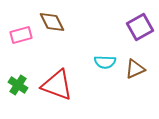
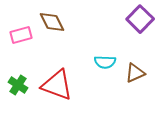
purple square: moved 8 px up; rotated 16 degrees counterclockwise
brown triangle: moved 4 px down
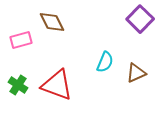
pink rectangle: moved 5 px down
cyan semicircle: rotated 70 degrees counterclockwise
brown triangle: moved 1 px right
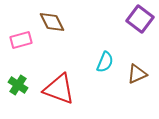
purple square: rotated 8 degrees counterclockwise
brown triangle: moved 1 px right, 1 px down
red triangle: moved 2 px right, 4 px down
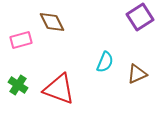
purple square: moved 2 px up; rotated 20 degrees clockwise
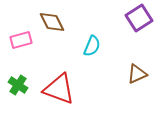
purple square: moved 1 px left, 1 px down
cyan semicircle: moved 13 px left, 16 px up
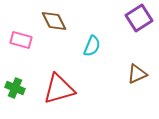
brown diamond: moved 2 px right, 1 px up
pink rectangle: rotated 30 degrees clockwise
green cross: moved 3 px left, 3 px down; rotated 12 degrees counterclockwise
red triangle: rotated 36 degrees counterclockwise
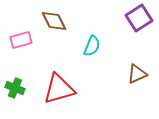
pink rectangle: rotated 30 degrees counterclockwise
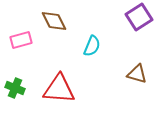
purple square: moved 1 px up
brown triangle: rotated 40 degrees clockwise
red triangle: rotated 20 degrees clockwise
